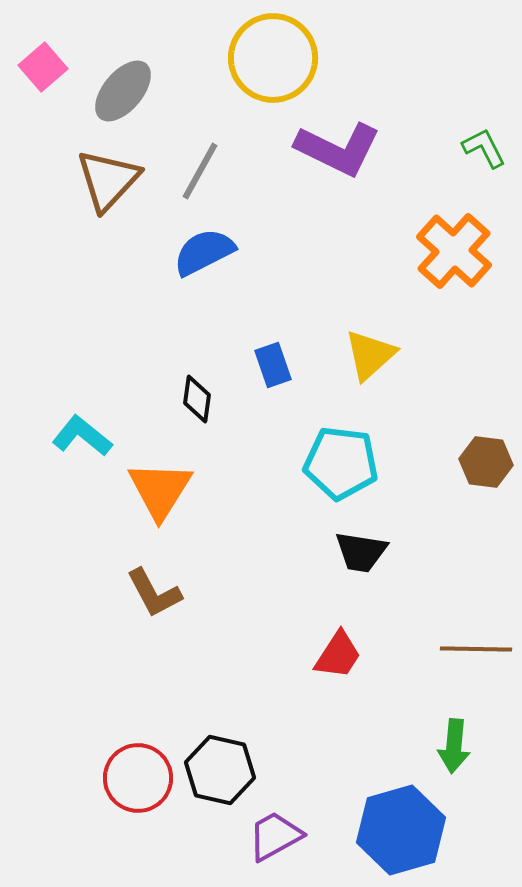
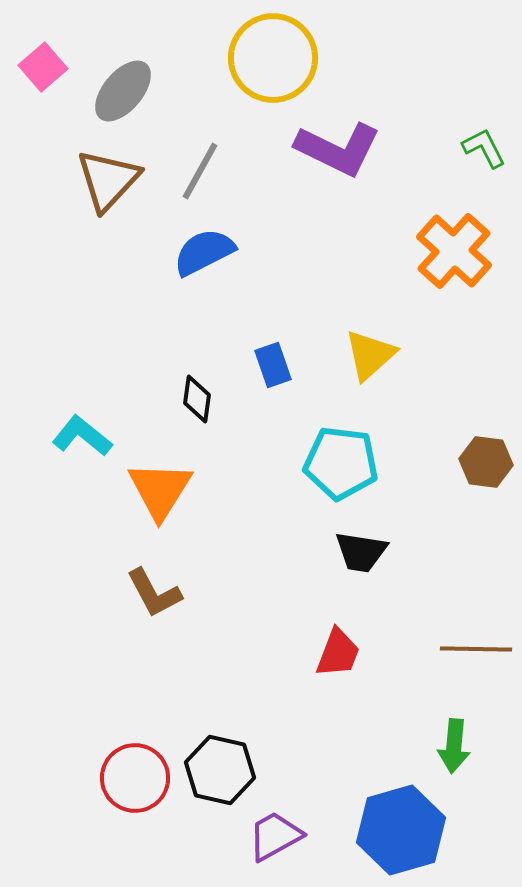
red trapezoid: moved 2 px up; rotated 12 degrees counterclockwise
red circle: moved 3 px left
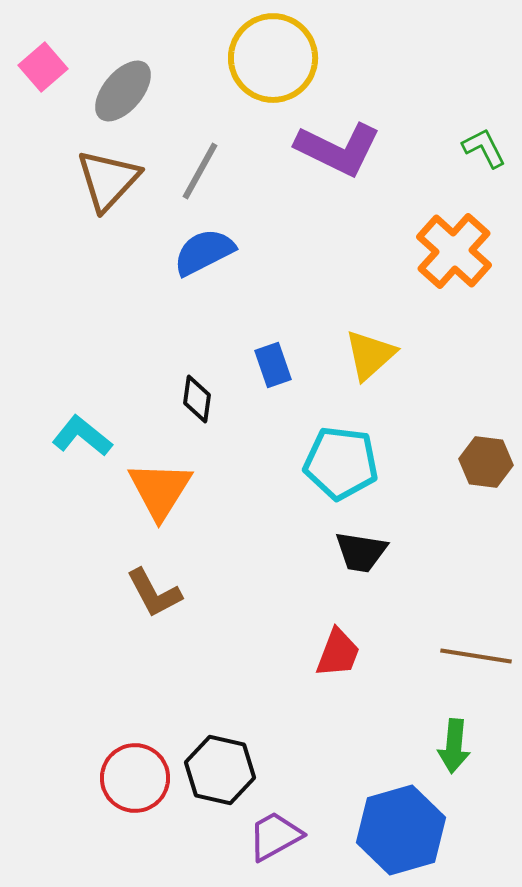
brown line: moved 7 px down; rotated 8 degrees clockwise
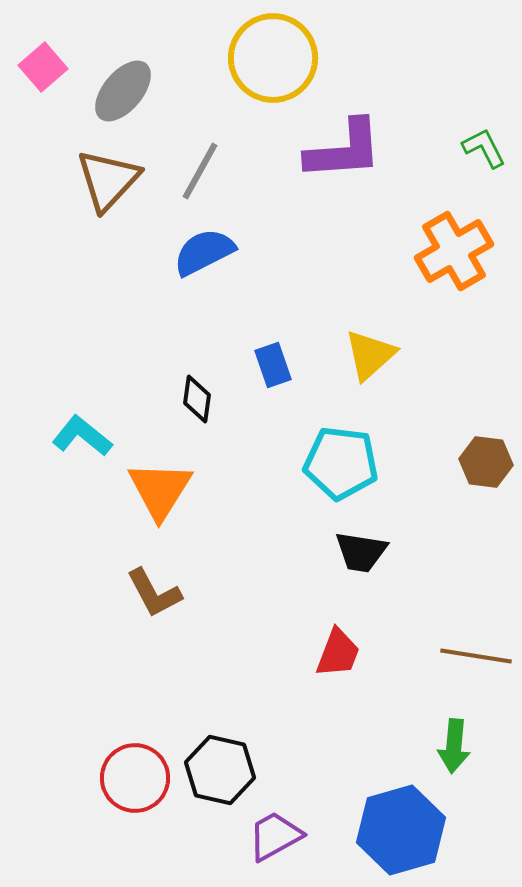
purple L-shape: moved 6 px right, 1 px down; rotated 30 degrees counterclockwise
orange cross: rotated 18 degrees clockwise
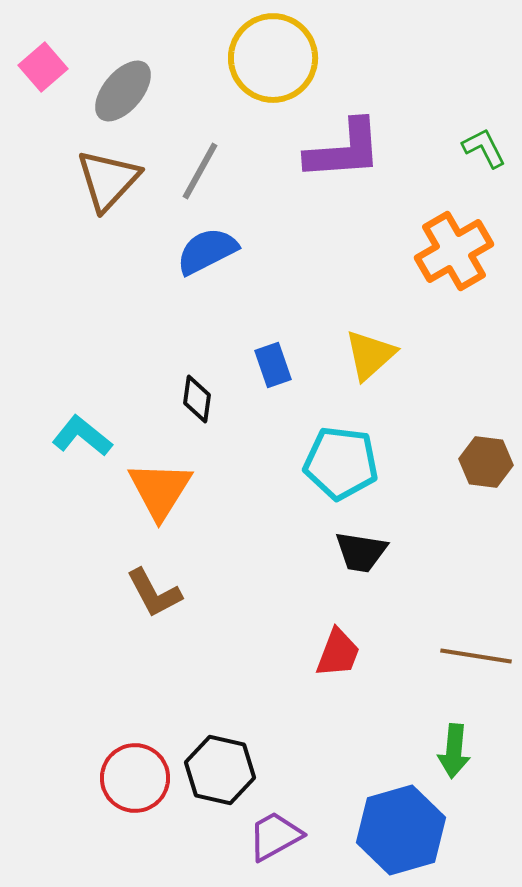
blue semicircle: moved 3 px right, 1 px up
green arrow: moved 5 px down
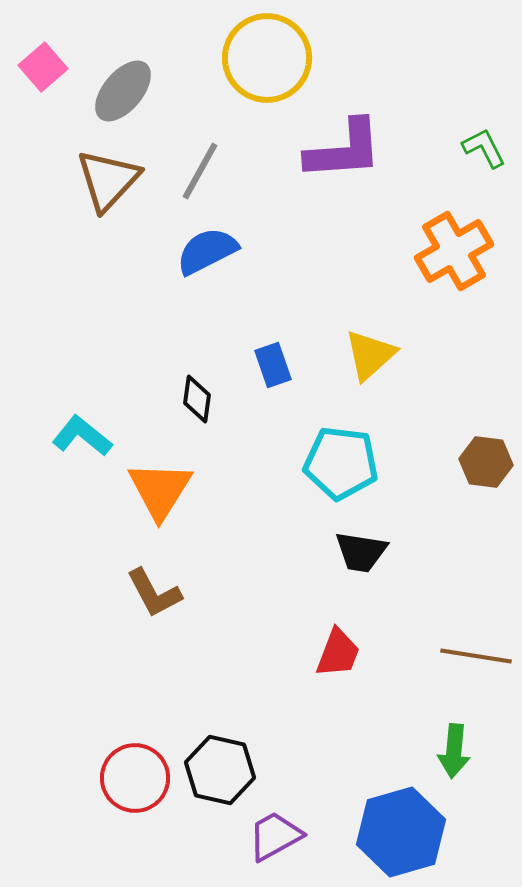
yellow circle: moved 6 px left
blue hexagon: moved 2 px down
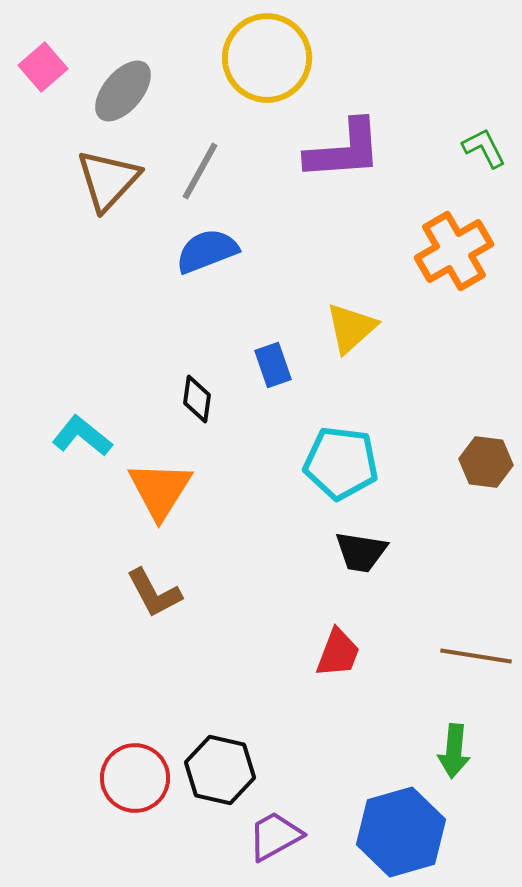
blue semicircle: rotated 6 degrees clockwise
yellow triangle: moved 19 px left, 27 px up
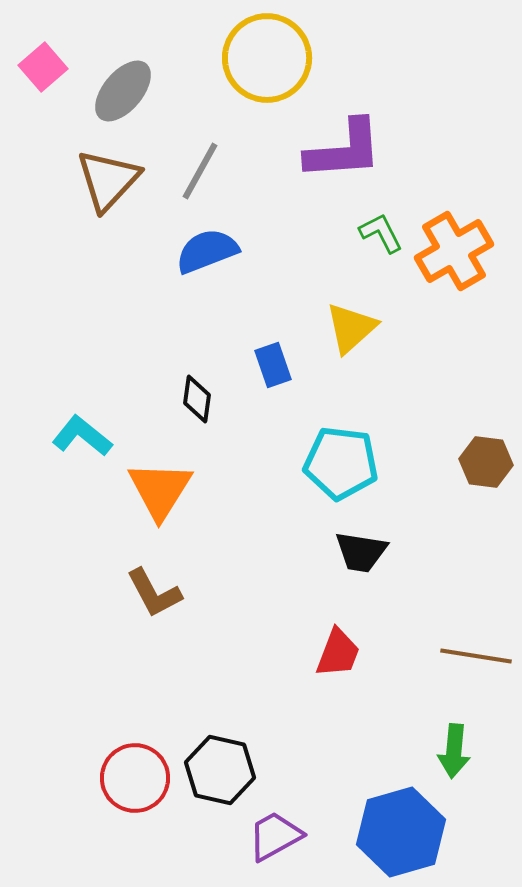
green L-shape: moved 103 px left, 85 px down
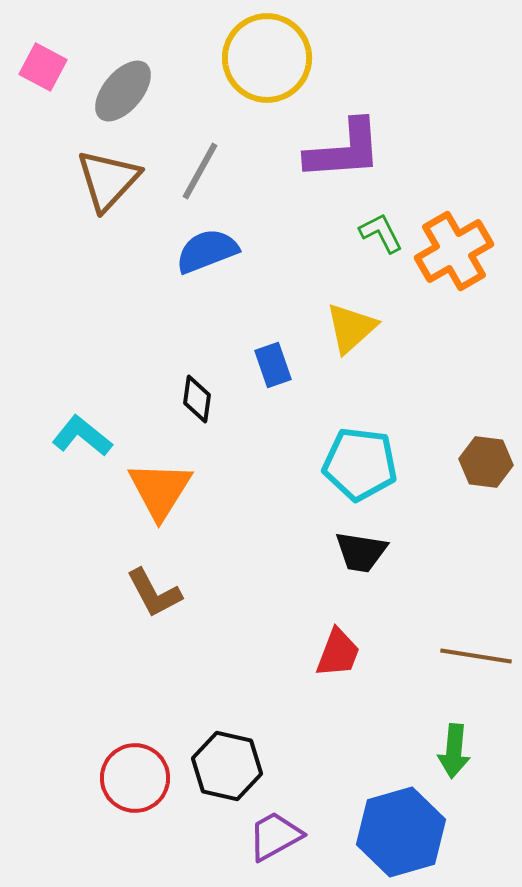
pink square: rotated 21 degrees counterclockwise
cyan pentagon: moved 19 px right, 1 px down
black hexagon: moved 7 px right, 4 px up
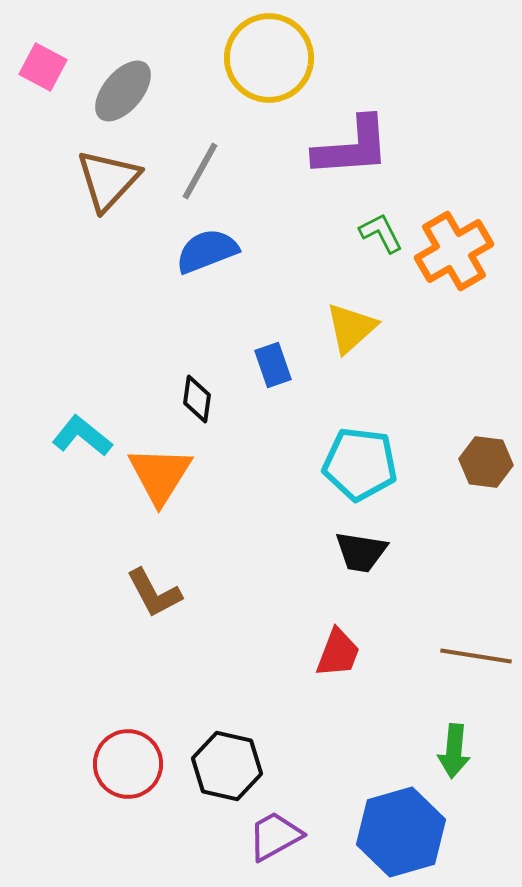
yellow circle: moved 2 px right
purple L-shape: moved 8 px right, 3 px up
orange triangle: moved 15 px up
red circle: moved 7 px left, 14 px up
